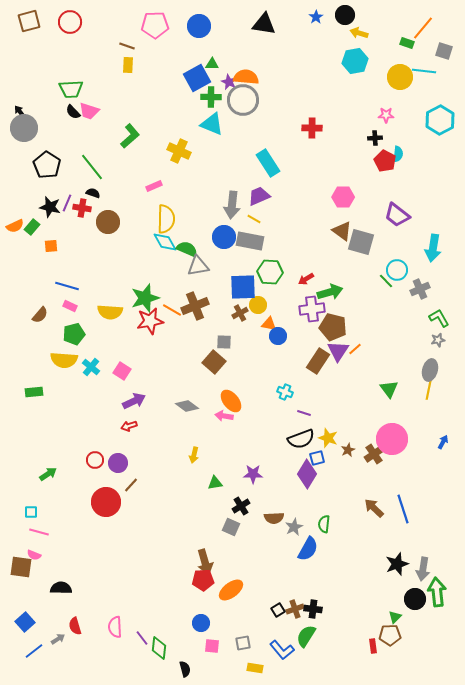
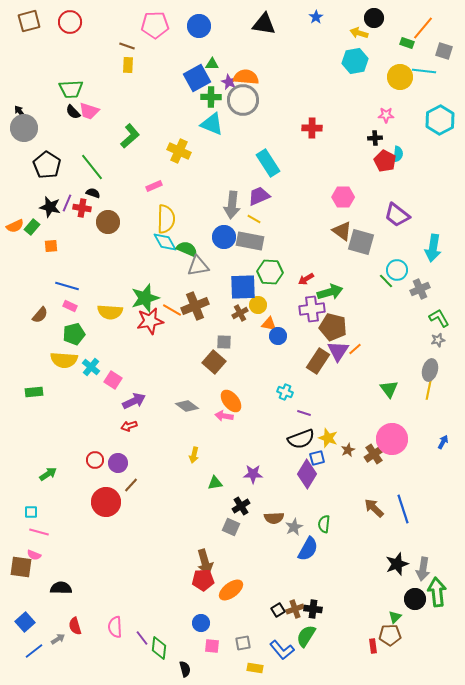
black circle at (345, 15): moved 29 px right, 3 px down
pink square at (122, 371): moved 9 px left, 9 px down
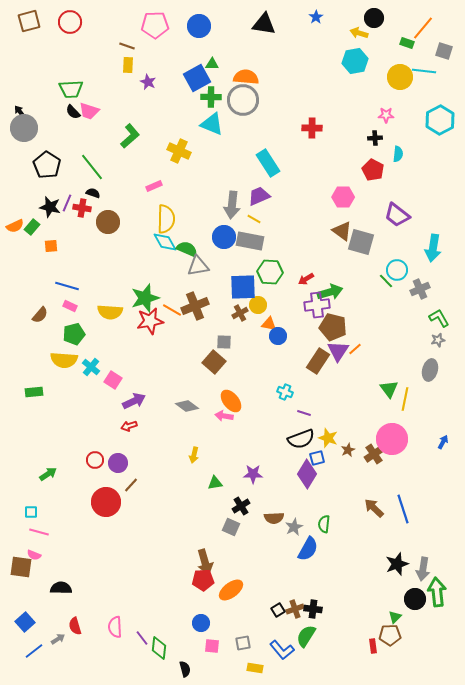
purple star at (229, 82): moved 81 px left
red pentagon at (385, 161): moved 12 px left, 9 px down
purple cross at (312, 309): moved 5 px right, 4 px up
yellow line at (429, 388): moved 24 px left, 11 px down
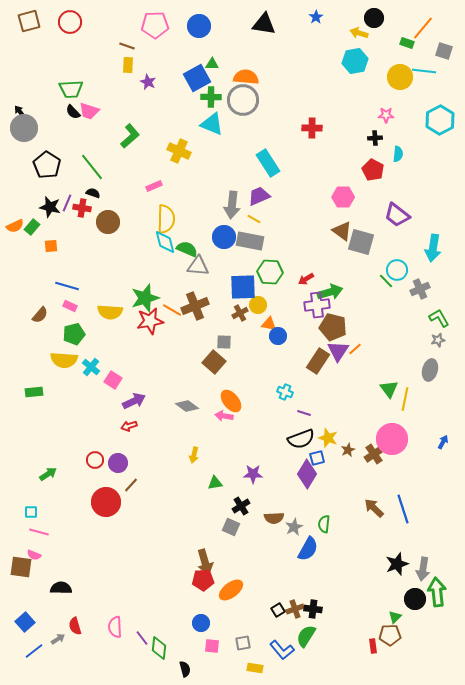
cyan diamond at (165, 242): rotated 15 degrees clockwise
gray triangle at (198, 266): rotated 15 degrees clockwise
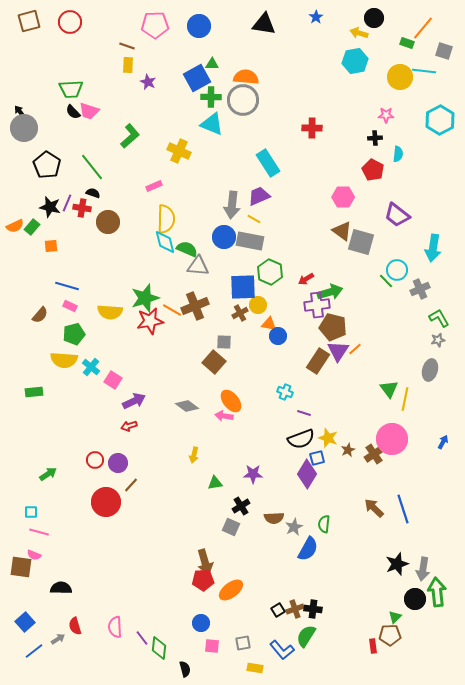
green hexagon at (270, 272): rotated 20 degrees clockwise
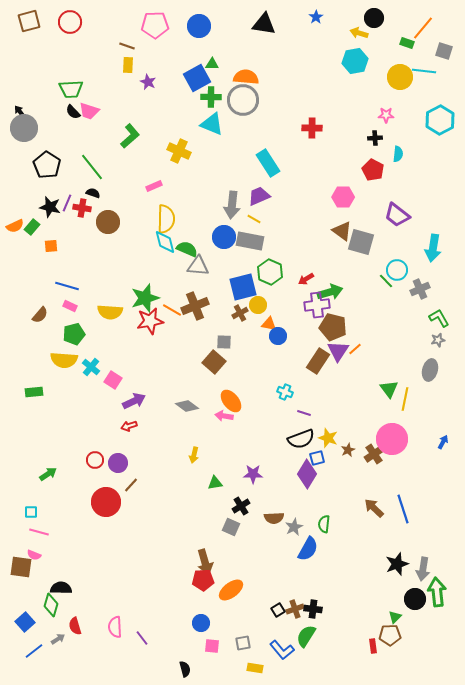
blue square at (243, 287): rotated 12 degrees counterclockwise
green diamond at (159, 648): moved 108 px left, 43 px up; rotated 10 degrees clockwise
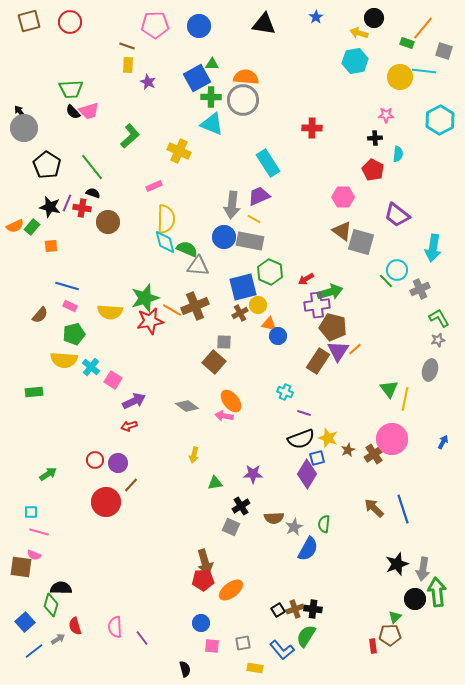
pink trapezoid at (89, 111): rotated 35 degrees counterclockwise
